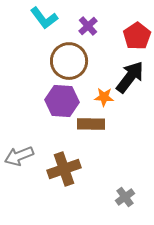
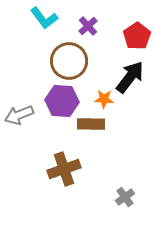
orange star: moved 2 px down
gray arrow: moved 41 px up
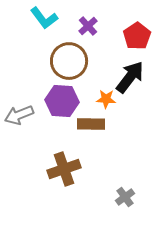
orange star: moved 2 px right
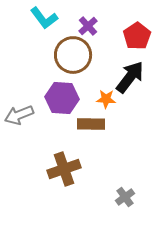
brown circle: moved 4 px right, 6 px up
purple hexagon: moved 3 px up
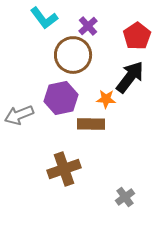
purple hexagon: moved 1 px left; rotated 16 degrees counterclockwise
